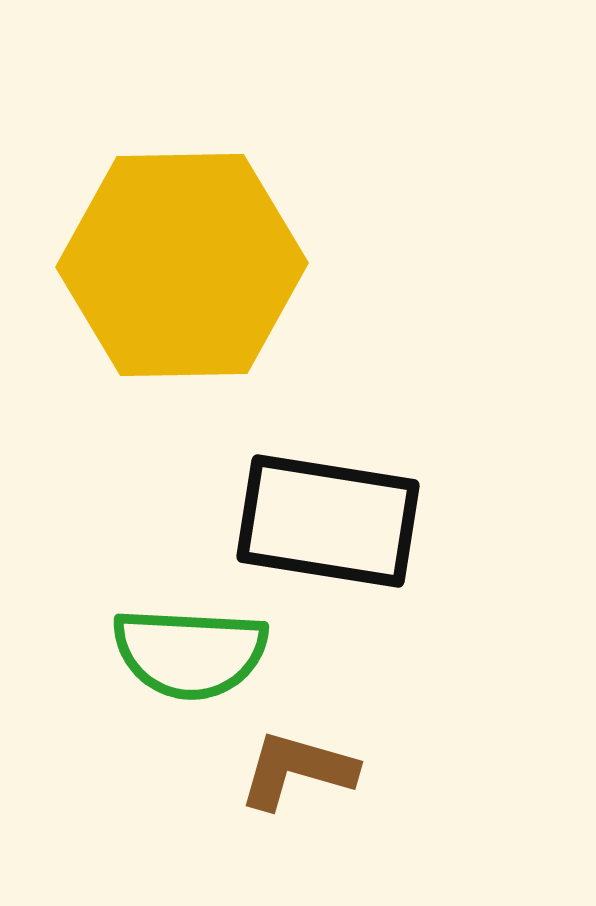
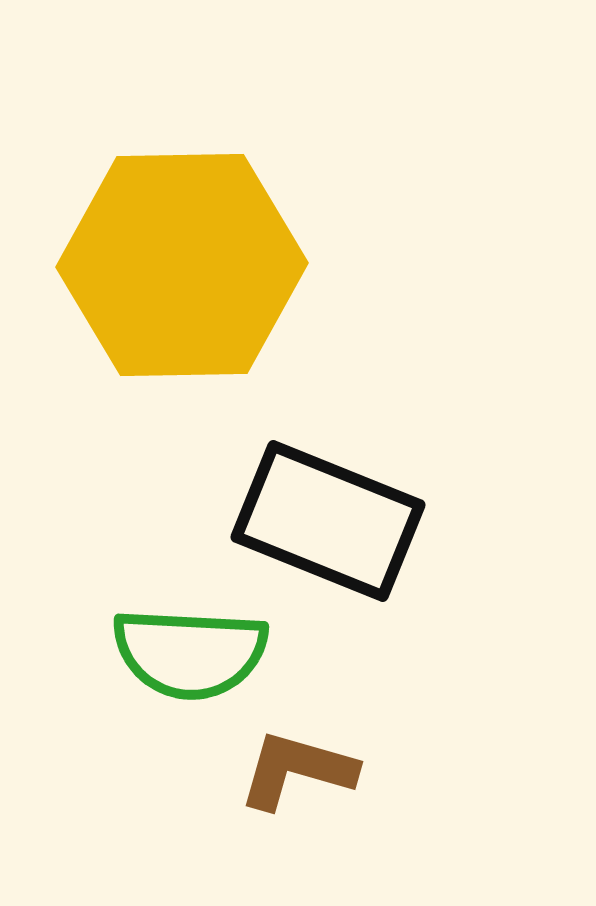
black rectangle: rotated 13 degrees clockwise
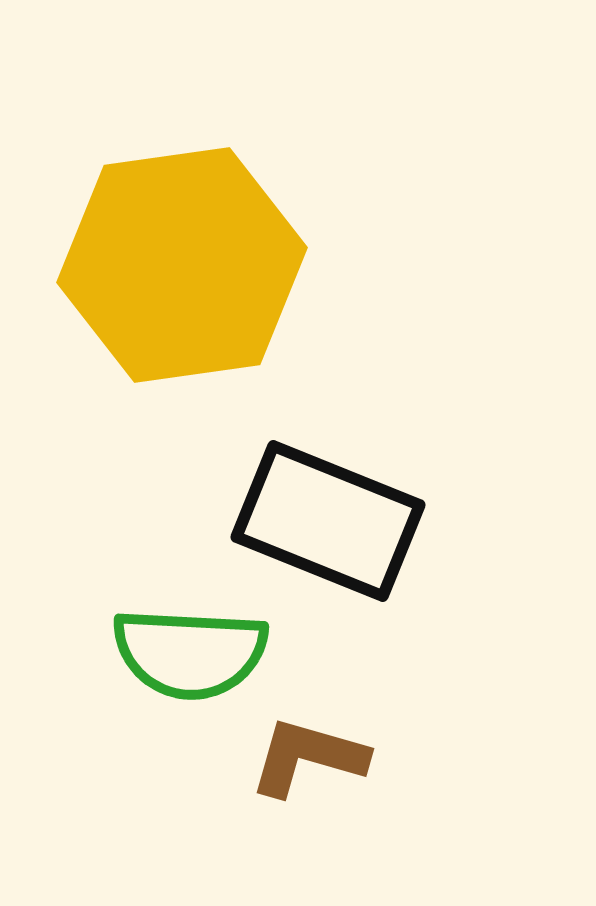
yellow hexagon: rotated 7 degrees counterclockwise
brown L-shape: moved 11 px right, 13 px up
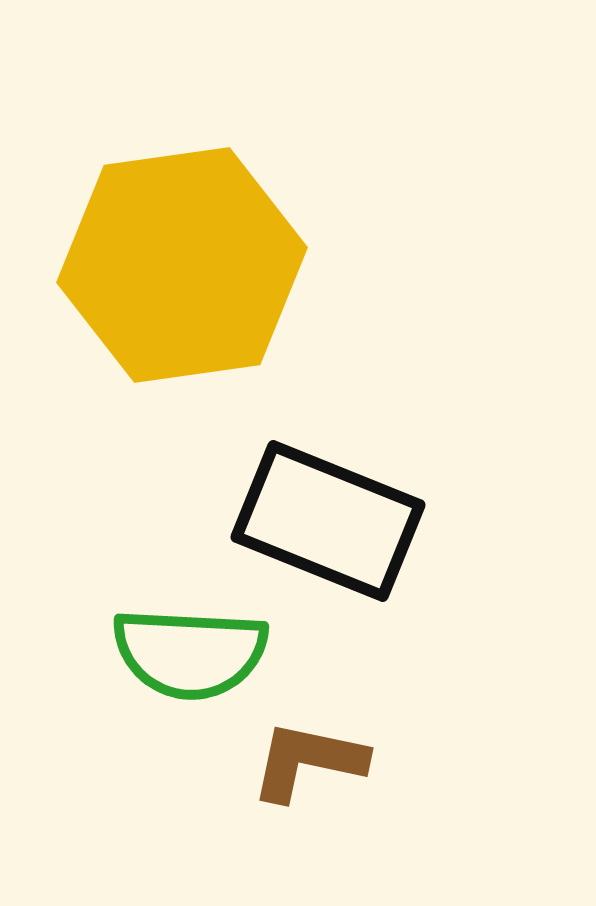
brown L-shape: moved 4 px down; rotated 4 degrees counterclockwise
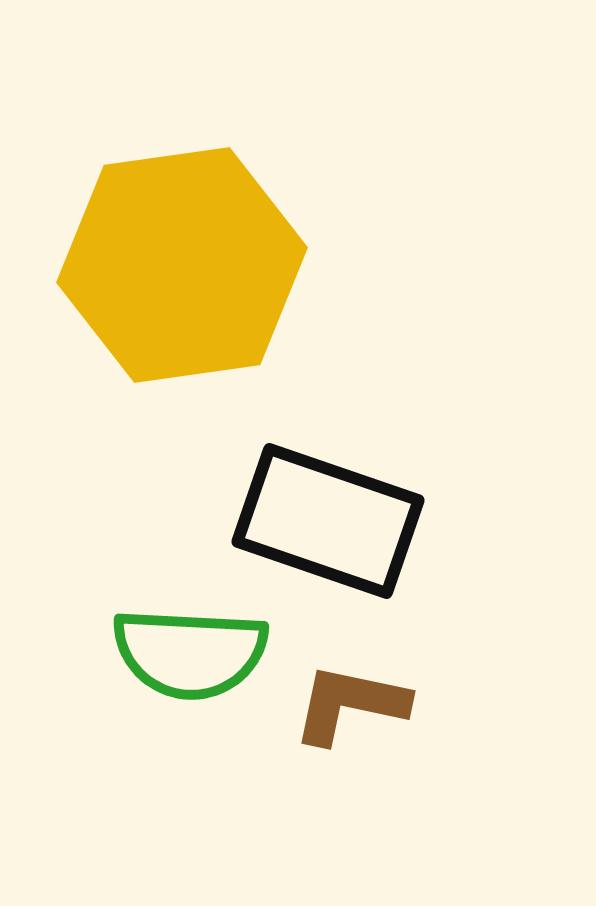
black rectangle: rotated 3 degrees counterclockwise
brown L-shape: moved 42 px right, 57 px up
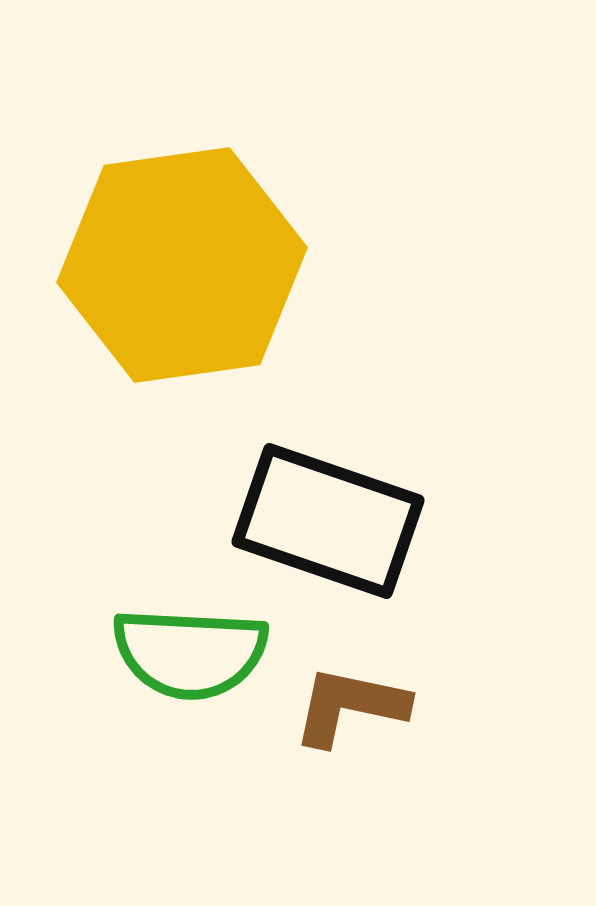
brown L-shape: moved 2 px down
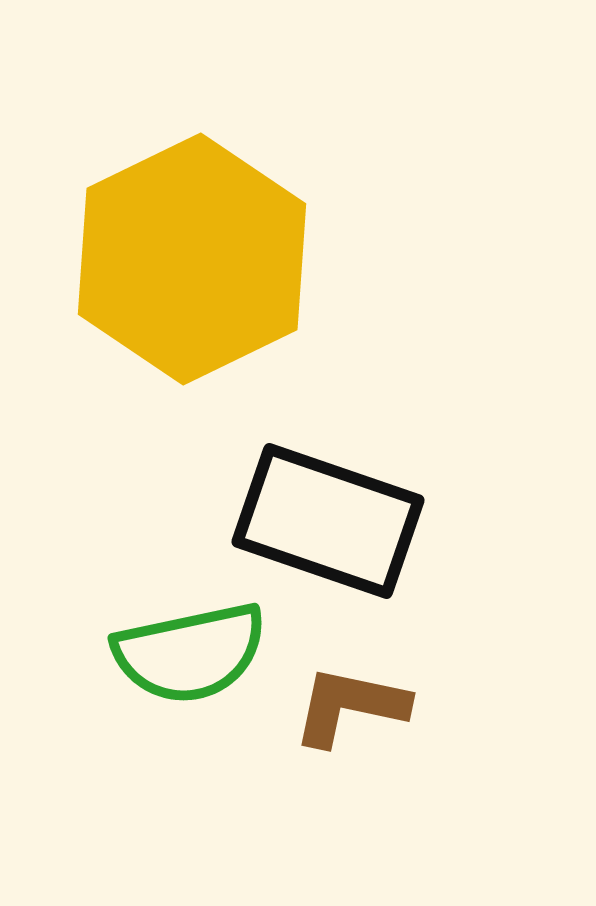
yellow hexagon: moved 10 px right, 6 px up; rotated 18 degrees counterclockwise
green semicircle: rotated 15 degrees counterclockwise
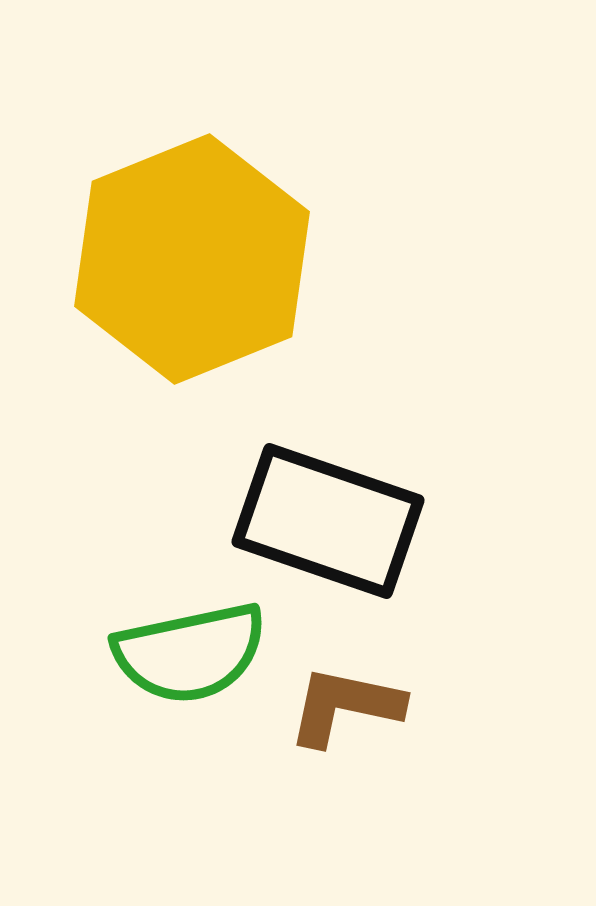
yellow hexagon: rotated 4 degrees clockwise
brown L-shape: moved 5 px left
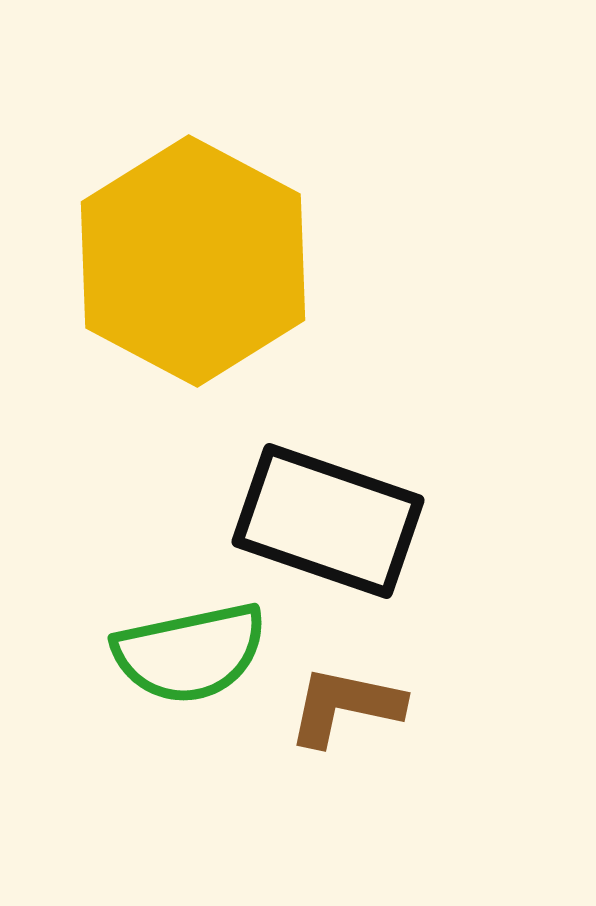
yellow hexagon: moved 1 px right, 2 px down; rotated 10 degrees counterclockwise
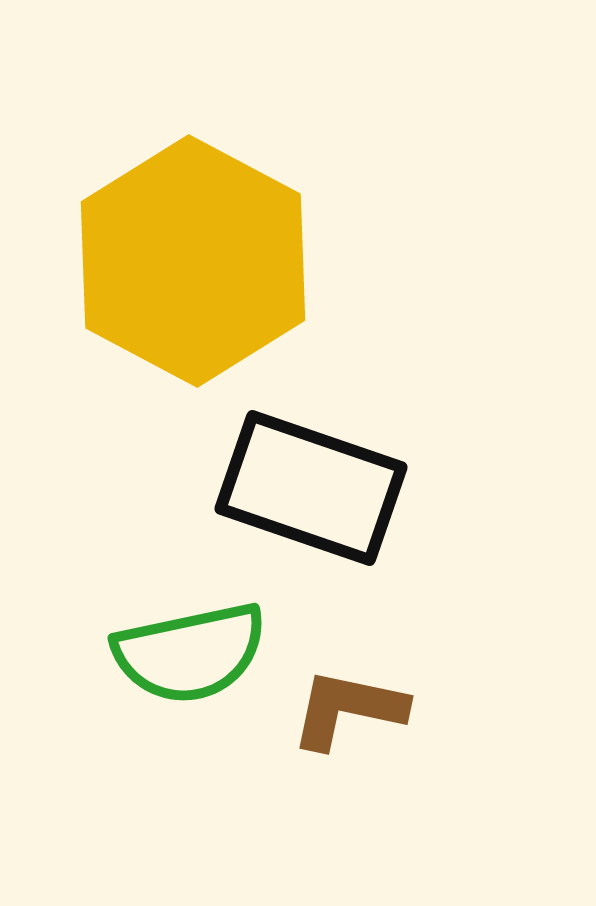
black rectangle: moved 17 px left, 33 px up
brown L-shape: moved 3 px right, 3 px down
